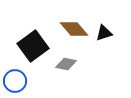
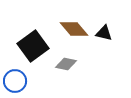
black triangle: rotated 30 degrees clockwise
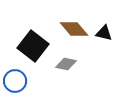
black square: rotated 16 degrees counterclockwise
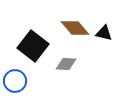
brown diamond: moved 1 px right, 1 px up
gray diamond: rotated 10 degrees counterclockwise
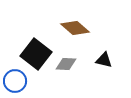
brown diamond: rotated 8 degrees counterclockwise
black triangle: moved 27 px down
black square: moved 3 px right, 8 px down
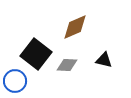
brown diamond: moved 1 px up; rotated 64 degrees counterclockwise
gray diamond: moved 1 px right, 1 px down
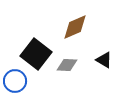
black triangle: rotated 18 degrees clockwise
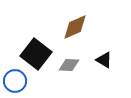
gray diamond: moved 2 px right
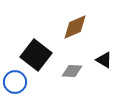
black square: moved 1 px down
gray diamond: moved 3 px right, 6 px down
blue circle: moved 1 px down
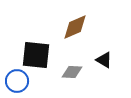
black square: rotated 32 degrees counterclockwise
gray diamond: moved 1 px down
blue circle: moved 2 px right, 1 px up
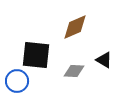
gray diamond: moved 2 px right, 1 px up
